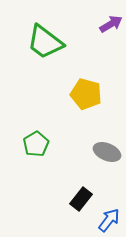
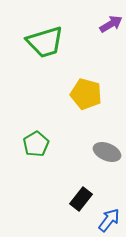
green trapezoid: rotated 54 degrees counterclockwise
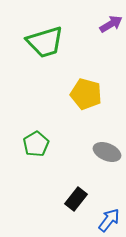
black rectangle: moved 5 px left
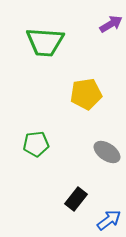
green trapezoid: rotated 21 degrees clockwise
yellow pentagon: rotated 24 degrees counterclockwise
green pentagon: rotated 25 degrees clockwise
gray ellipse: rotated 12 degrees clockwise
blue arrow: rotated 15 degrees clockwise
